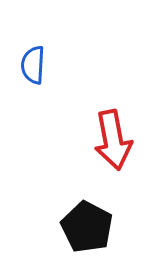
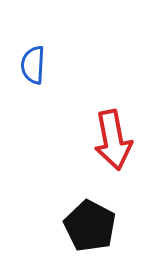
black pentagon: moved 3 px right, 1 px up
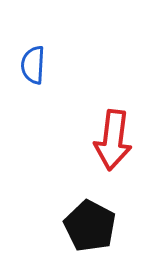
red arrow: rotated 18 degrees clockwise
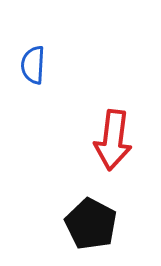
black pentagon: moved 1 px right, 2 px up
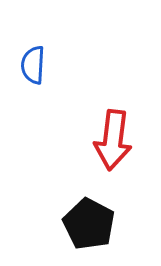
black pentagon: moved 2 px left
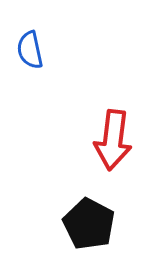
blue semicircle: moved 3 px left, 15 px up; rotated 15 degrees counterclockwise
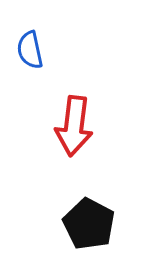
red arrow: moved 39 px left, 14 px up
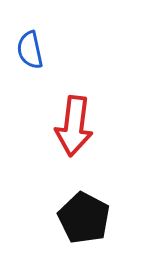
black pentagon: moved 5 px left, 6 px up
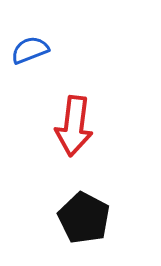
blue semicircle: rotated 81 degrees clockwise
